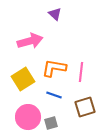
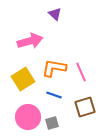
pink line: rotated 30 degrees counterclockwise
gray square: moved 1 px right
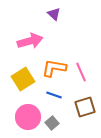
purple triangle: moved 1 px left
gray square: rotated 24 degrees counterclockwise
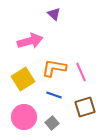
pink circle: moved 4 px left
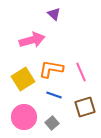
pink arrow: moved 2 px right, 1 px up
orange L-shape: moved 3 px left, 1 px down
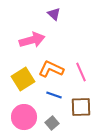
orange L-shape: rotated 15 degrees clockwise
brown square: moved 4 px left; rotated 15 degrees clockwise
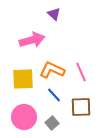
orange L-shape: moved 1 px right, 1 px down
yellow square: rotated 30 degrees clockwise
blue line: rotated 28 degrees clockwise
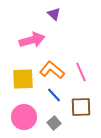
orange L-shape: rotated 15 degrees clockwise
gray square: moved 2 px right
